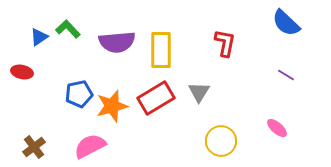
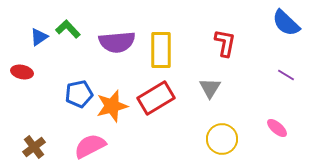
gray triangle: moved 11 px right, 4 px up
yellow circle: moved 1 px right, 2 px up
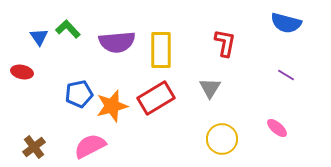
blue semicircle: rotated 28 degrees counterclockwise
blue triangle: rotated 30 degrees counterclockwise
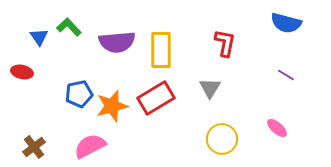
green L-shape: moved 1 px right, 2 px up
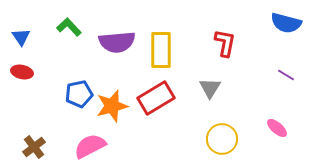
blue triangle: moved 18 px left
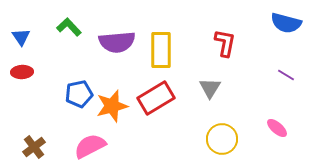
red ellipse: rotated 15 degrees counterclockwise
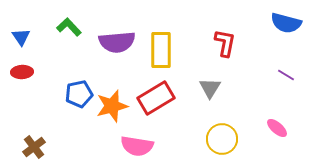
pink semicircle: moved 47 px right; rotated 144 degrees counterclockwise
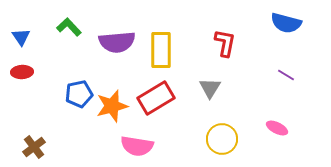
pink ellipse: rotated 15 degrees counterclockwise
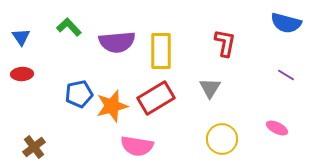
yellow rectangle: moved 1 px down
red ellipse: moved 2 px down
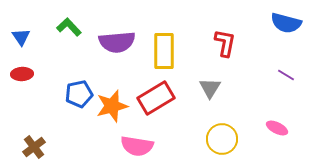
yellow rectangle: moved 3 px right
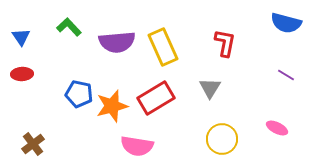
yellow rectangle: moved 1 px left, 4 px up; rotated 24 degrees counterclockwise
blue pentagon: rotated 24 degrees clockwise
brown cross: moved 1 px left, 3 px up
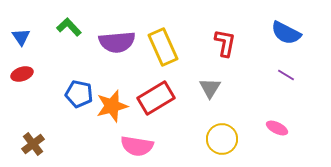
blue semicircle: moved 10 px down; rotated 12 degrees clockwise
red ellipse: rotated 15 degrees counterclockwise
